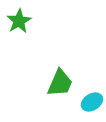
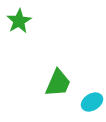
green trapezoid: moved 2 px left
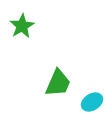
green star: moved 3 px right, 5 px down
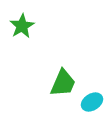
green trapezoid: moved 5 px right
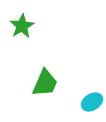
green trapezoid: moved 18 px left
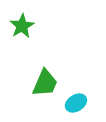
cyan ellipse: moved 16 px left, 1 px down
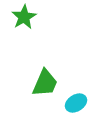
green star: moved 2 px right, 9 px up
